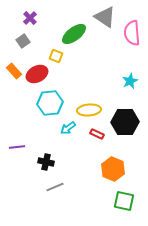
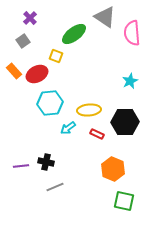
purple line: moved 4 px right, 19 px down
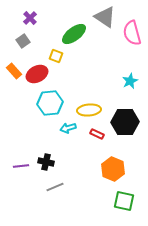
pink semicircle: rotated 10 degrees counterclockwise
cyan arrow: rotated 21 degrees clockwise
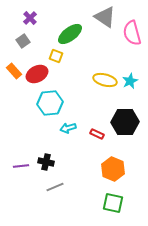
green ellipse: moved 4 px left
yellow ellipse: moved 16 px right, 30 px up; rotated 20 degrees clockwise
green square: moved 11 px left, 2 px down
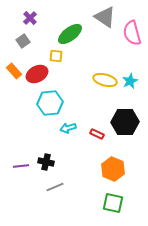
yellow square: rotated 16 degrees counterclockwise
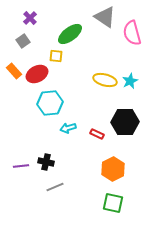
orange hexagon: rotated 10 degrees clockwise
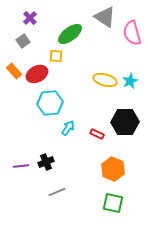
cyan arrow: rotated 140 degrees clockwise
black cross: rotated 35 degrees counterclockwise
orange hexagon: rotated 10 degrees counterclockwise
gray line: moved 2 px right, 5 px down
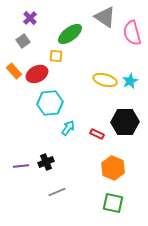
orange hexagon: moved 1 px up
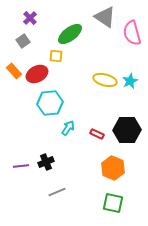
black hexagon: moved 2 px right, 8 px down
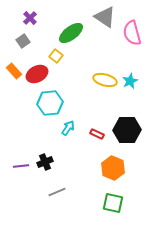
green ellipse: moved 1 px right, 1 px up
yellow square: rotated 32 degrees clockwise
black cross: moved 1 px left
